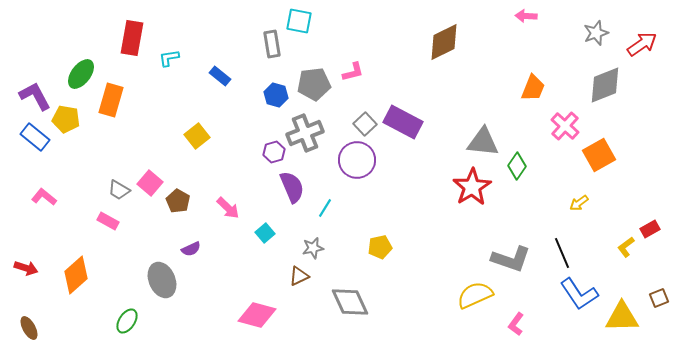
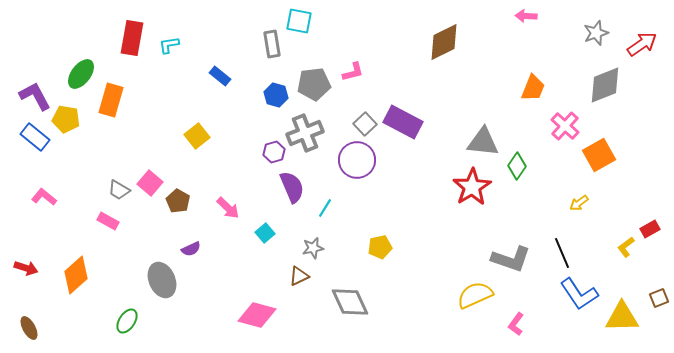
cyan L-shape at (169, 58): moved 13 px up
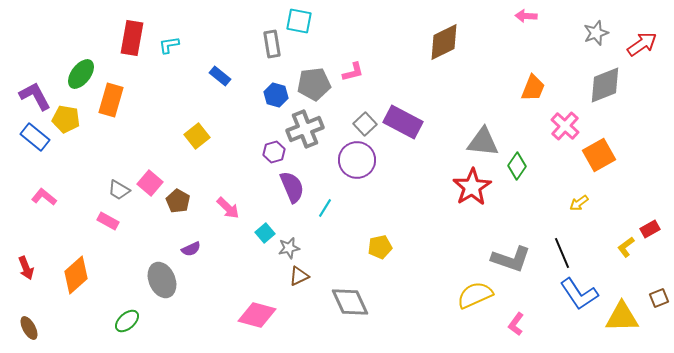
gray cross at (305, 133): moved 4 px up
gray star at (313, 248): moved 24 px left
red arrow at (26, 268): rotated 50 degrees clockwise
green ellipse at (127, 321): rotated 15 degrees clockwise
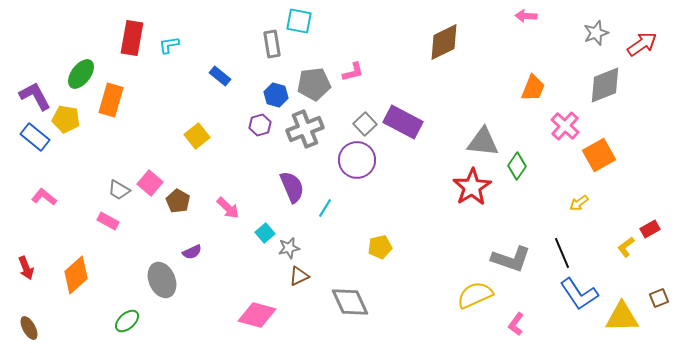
purple hexagon at (274, 152): moved 14 px left, 27 px up
purple semicircle at (191, 249): moved 1 px right, 3 px down
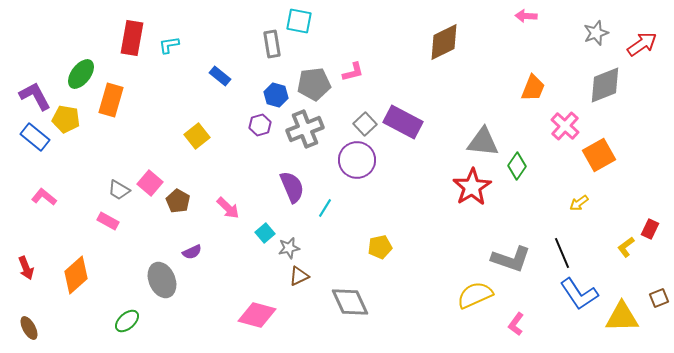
red rectangle at (650, 229): rotated 36 degrees counterclockwise
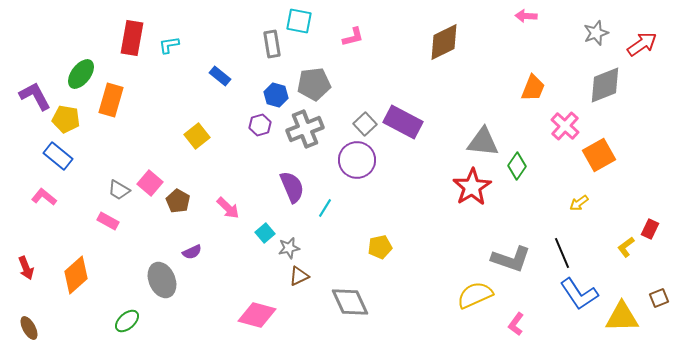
pink L-shape at (353, 72): moved 35 px up
blue rectangle at (35, 137): moved 23 px right, 19 px down
